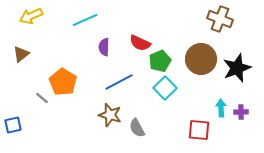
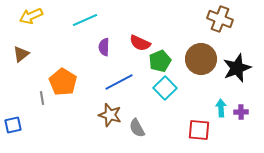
gray line: rotated 40 degrees clockwise
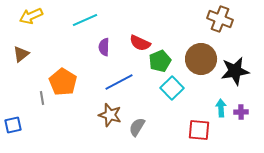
black star: moved 2 px left, 3 px down; rotated 12 degrees clockwise
cyan square: moved 7 px right
gray semicircle: moved 1 px up; rotated 60 degrees clockwise
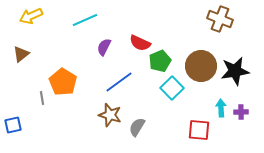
purple semicircle: rotated 24 degrees clockwise
brown circle: moved 7 px down
blue line: rotated 8 degrees counterclockwise
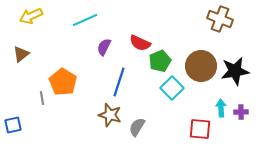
blue line: rotated 36 degrees counterclockwise
red square: moved 1 px right, 1 px up
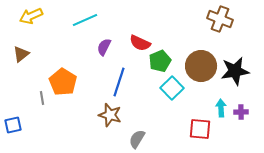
gray semicircle: moved 12 px down
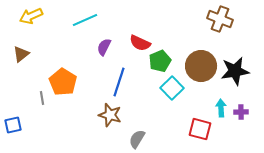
red square: rotated 10 degrees clockwise
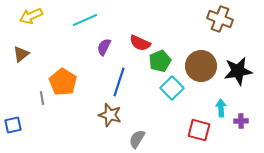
black star: moved 3 px right
purple cross: moved 9 px down
red square: moved 1 px left, 1 px down
